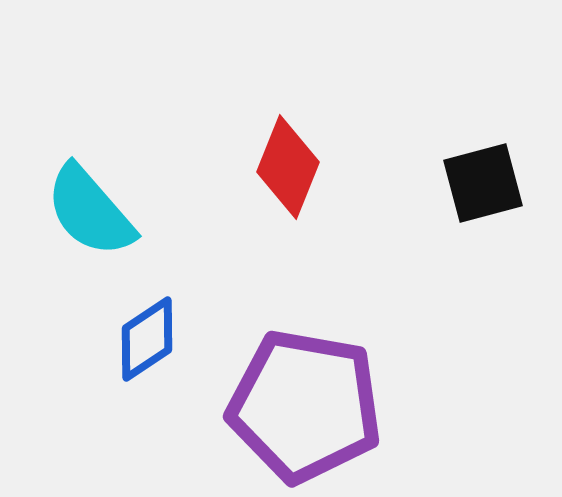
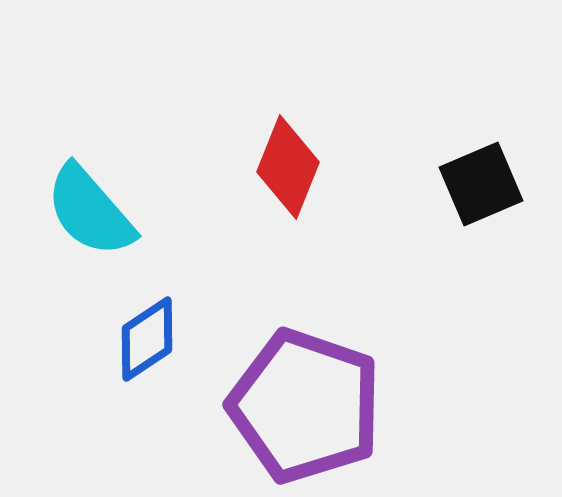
black square: moved 2 px left, 1 px down; rotated 8 degrees counterclockwise
purple pentagon: rotated 9 degrees clockwise
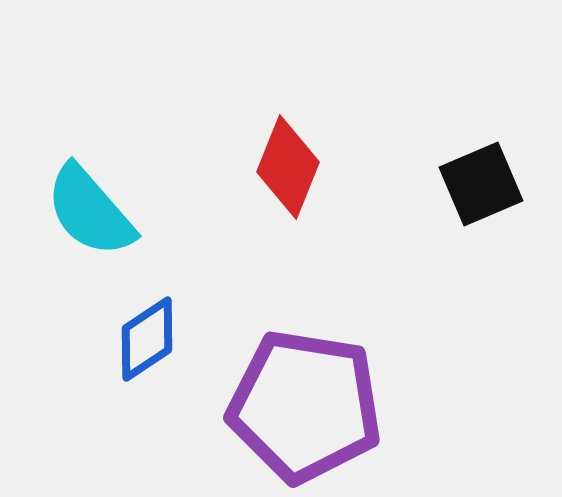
purple pentagon: rotated 10 degrees counterclockwise
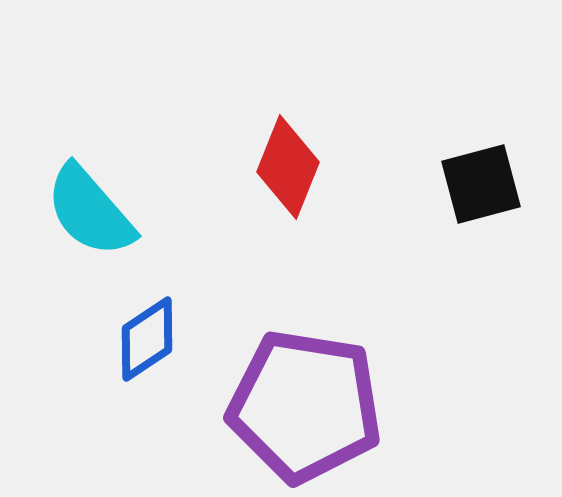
black square: rotated 8 degrees clockwise
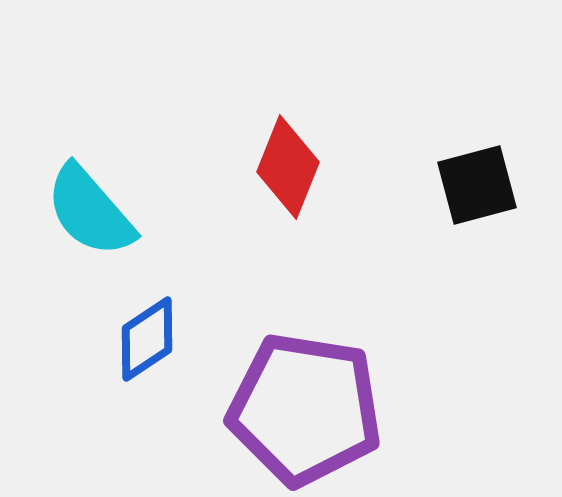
black square: moved 4 px left, 1 px down
purple pentagon: moved 3 px down
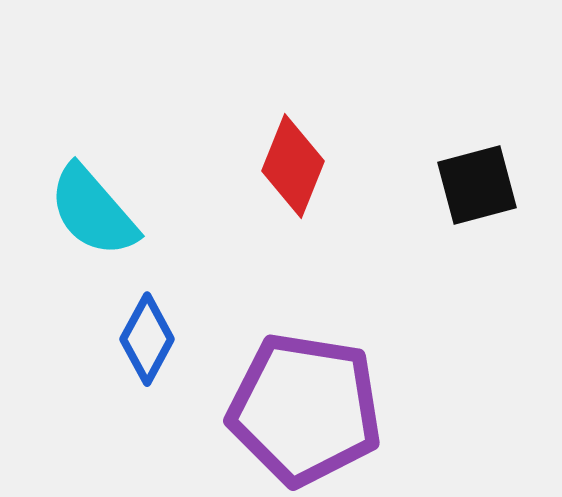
red diamond: moved 5 px right, 1 px up
cyan semicircle: moved 3 px right
blue diamond: rotated 28 degrees counterclockwise
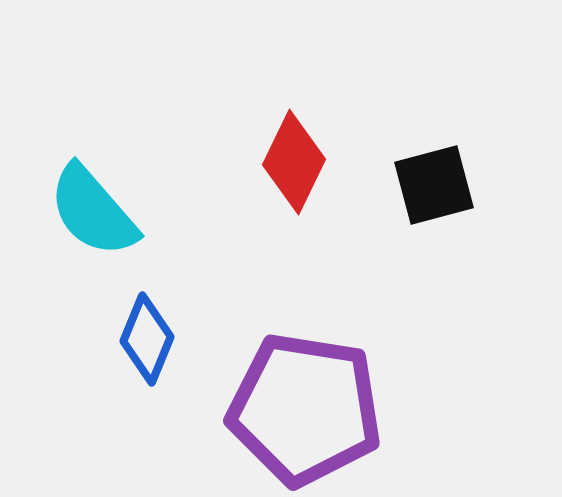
red diamond: moved 1 px right, 4 px up; rotated 4 degrees clockwise
black square: moved 43 px left
blue diamond: rotated 6 degrees counterclockwise
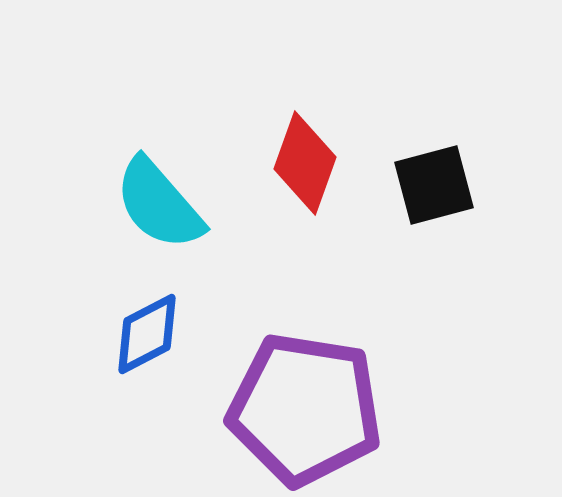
red diamond: moved 11 px right, 1 px down; rotated 6 degrees counterclockwise
cyan semicircle: moved 66 px right, 7 px up
blue diamond: moved 5 px up; rotated 40 degrees clockwise
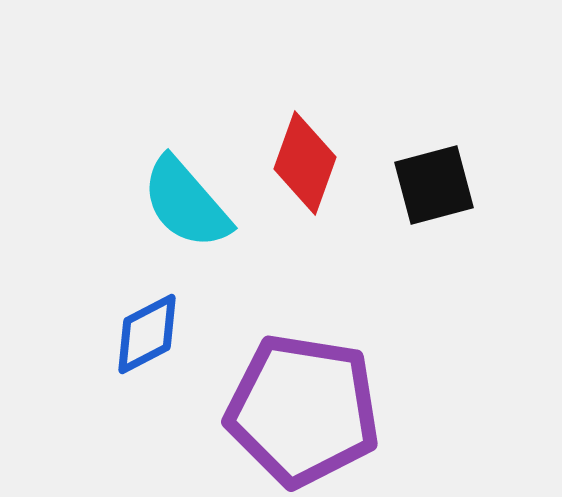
cyan semicircle: moved 27 px right, 1 px up
purple pentagon: moved 2 px left, 1 px down
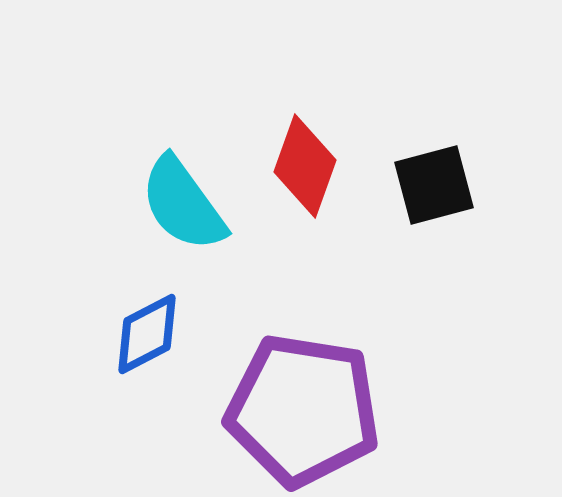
red diamond: moved 3 px down
cyan semicircle: moved 3 px left, 1 px down; rotated 5 degrees clockwise
